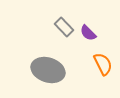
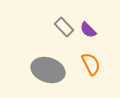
purple semicircle: moved 3 px up
orange semicircle: moved 12 px left
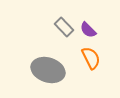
orange semicircle: moved 6 px up
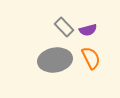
purple semicircle: rotated 60 degrees counterclockwise
gray ellipse: moved 7 px right, 10 px up; rotated 28 degrees counterclockwise
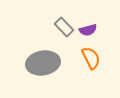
gray ellipse: moved 12 px left, 3 px down
